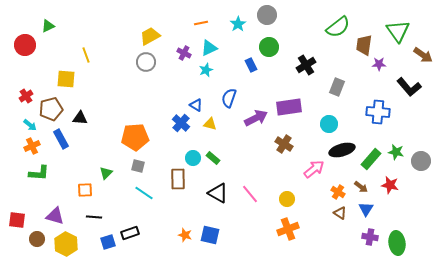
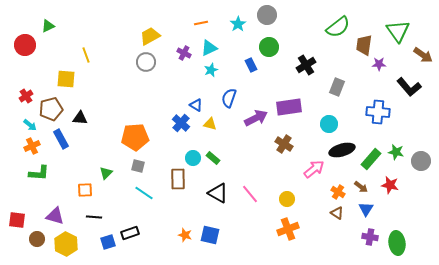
cyan star at (206, 70): moved 5 px right
brown triangle at (340, 213): moved 3 px left
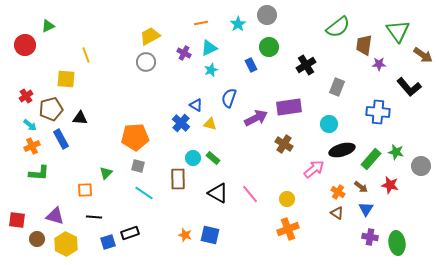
gray circle at (421, 161): moved 5 px down
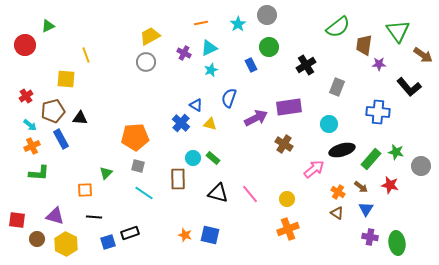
brown pentagon at (51, 109): moved 2 px right, 2 px down
black triangle at (218, 193): rotated 15 degrees counterclockwise
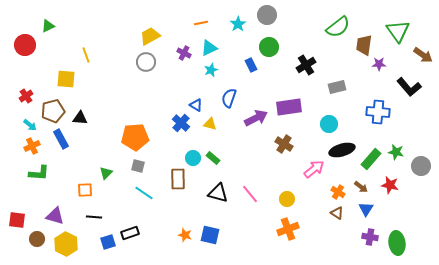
gray rectangle at (337, 87): rotated 54 degrees clockwise
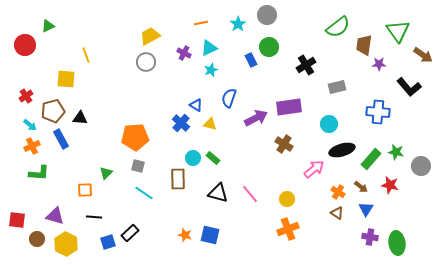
blue rectangle at (251, 65): moved 5 px up
black rectangle at (130, 233): rotated 24 degrees counterclockwise
